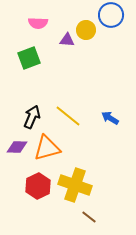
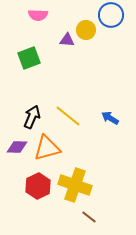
pink semicircle: moved 8 px up
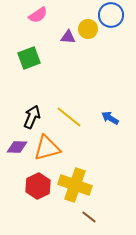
pink semicircle: rotated 36 degrees counterclockwise
yellow circle: moved 2 px right, 1 px up
purple triangle: moved 1 px right, 3 px up
yellow line: moved 1 px right, 1 px down
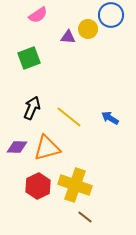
black arrow: moved 9 px up
brown line: moved 4 px left
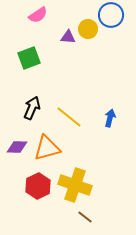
blue arrow: rotated 72 degrees clockwise
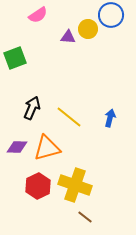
green square: moved 14 px left
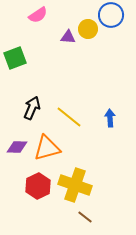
blue arrow: rotated 18 degrees counterclockwise
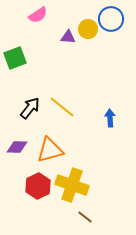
blue circle: moved 4 px down
black arrow: moved 2 px left; rotated 15 degrees clockwise
yellow line: moved 7 px left, 10 px up
orange triangle: moved 3 px right, 2 px down
yellow cross: moved 3 px left
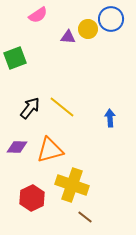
red hexagon: moved 6 px left, 12 px down
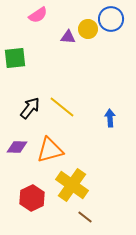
green square: rotated 15 degrees clockwise
yellow cross: rotated 16 degrees clockwise
